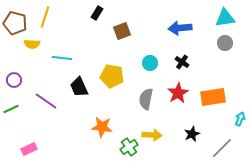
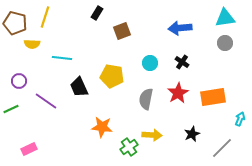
purple circle: moved 5 px right, 1 px down
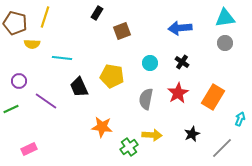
orange rectangle: rotated 50 degrees counterclockwise
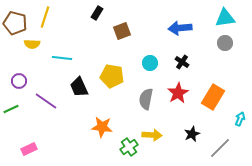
gray line: moved 2 px left
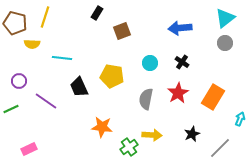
cyan triangle: rotated 30 degrees counterclockwise
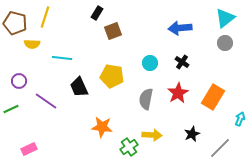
brown square: moved 9 px left
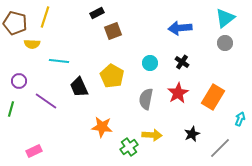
black rectangle: rotated 32 degrees clockwise
cyan line: moved 3 px left, 3 px down
yellow pentagon: rotated 20 degrees clockwise
green line: rotated 49 degrees counterclockwise
pink rectangle: moved 5 px right, 2 px down
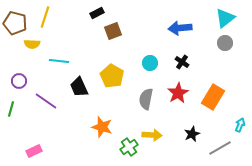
cyan arrow: moved 6 px down
orange star: rotated 10 degrees clockwise
gray line: rotated 15 degrees clockwise
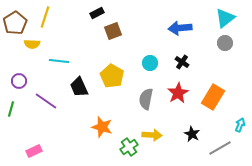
brown pentagon: rotated 25 degrees clockwise
black star: rotated 21 degrees counterclockwise
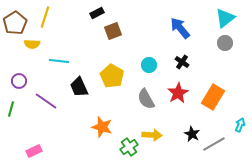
blue arrow: rotated 55 degrees clockwise
cyan circle: moved 1 px left, 2 px down
gray semicircle: rotated 40 degrees counterclockwise
gray line: moved 6 px left, 4 px up
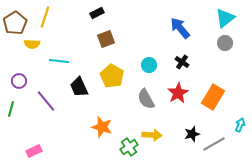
brown square: moved 7 px left, 8 px down
purple line: rotated 15 degrees clockwise
black star: rotated 28 degrees clockwise
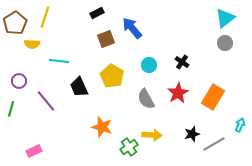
blue arrow: moved 48 px left
